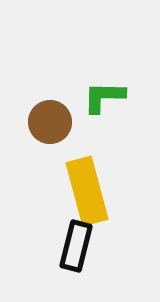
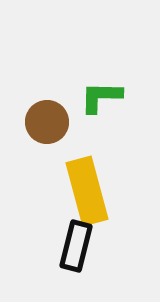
green L-shape: moved 3 px left
brown circle: moved 3 px left
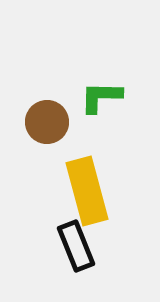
black rectangle: rotated 36 degrees counterclockwise
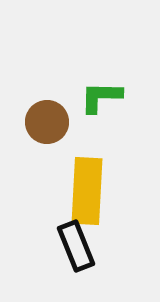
yellow rectangle: rotated 18 degrees clockwise
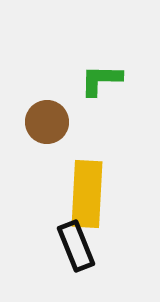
green L-shape: moved 17 px up
yellow rectangle: moved 3 px down
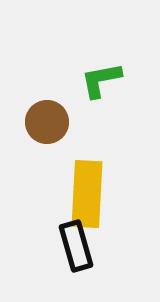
green L-shape: rotated 12 degrees counterclockwise
black rectangle: rotated 6 degrees clockwise
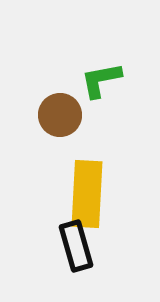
brown circle: moved 13 px right, 7 px up
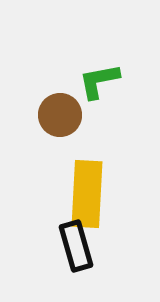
green L-shape: moved 2 px left, 1 px down
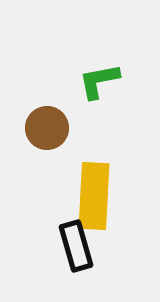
brown circle: moved 13 px left, 13 px down
yellow rectangle: moved 7 px right, 2 px down
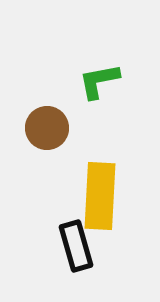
yellow rectangle: moved 6 px right
